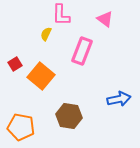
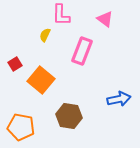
yellow semicircle: moved 1 px left, 1 px down
orange square: moved 4 px down
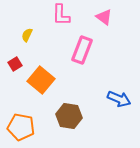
pink triangle: moved 1 px left, 2 px up
yellow semicircle: moved 18 px left
pink rectangle: moved 1 px up
blue arrow: rotated 35 degrees clockwise
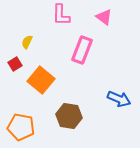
yellow semicircle: moved 7 px down
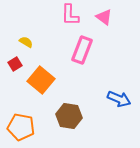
pink L-shape: moved 9 px right
yellow semicircle: moved 1 px left; rotated 96 degrees clockwise
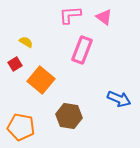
pink L-shape: rotated 85 degrees clockwise
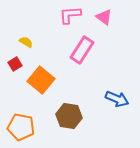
pink rectangle: rotated 12 degrees clockwise
blue arrow: moved 2 px left
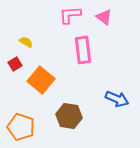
pink rectangle: moved 1 px right; rotated 40 degrees counterclockwise
orange pentagon: rotated 8 degrees clockwise
